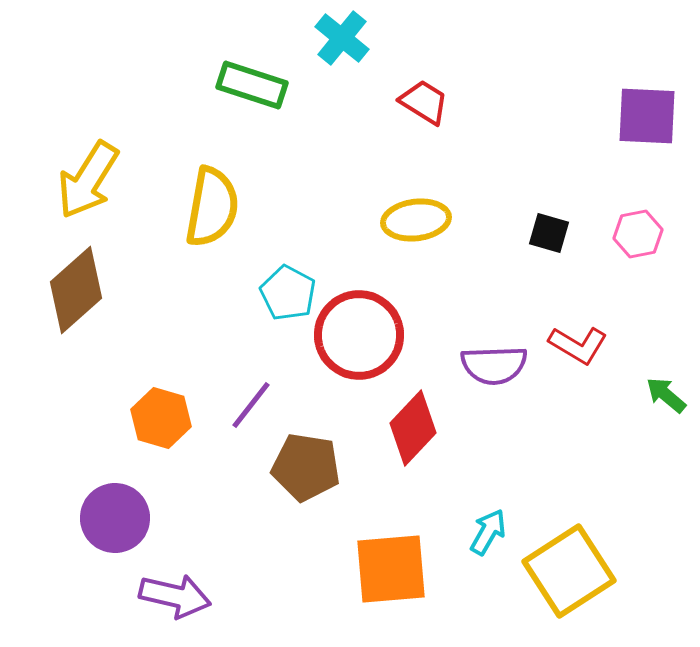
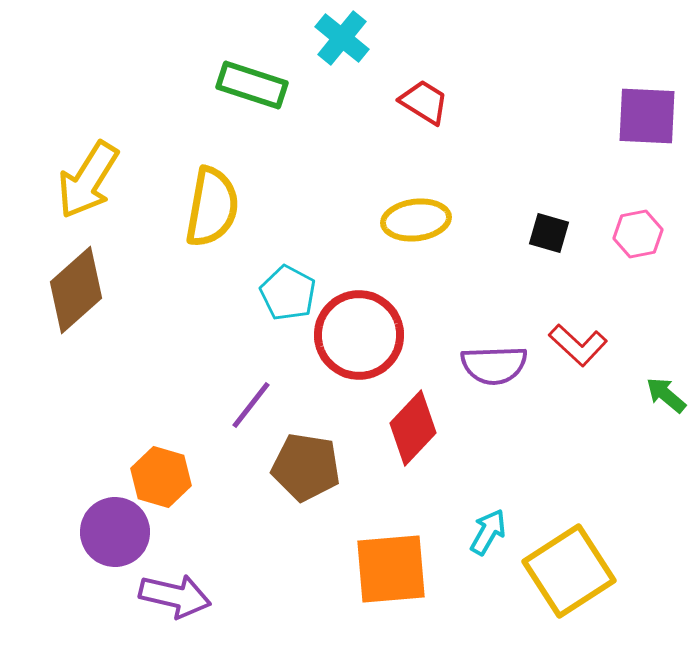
red L-shape: rotated 12 degrees clockwise
orange hexagon: moved 59 px down
purple circle: moved 14 px down
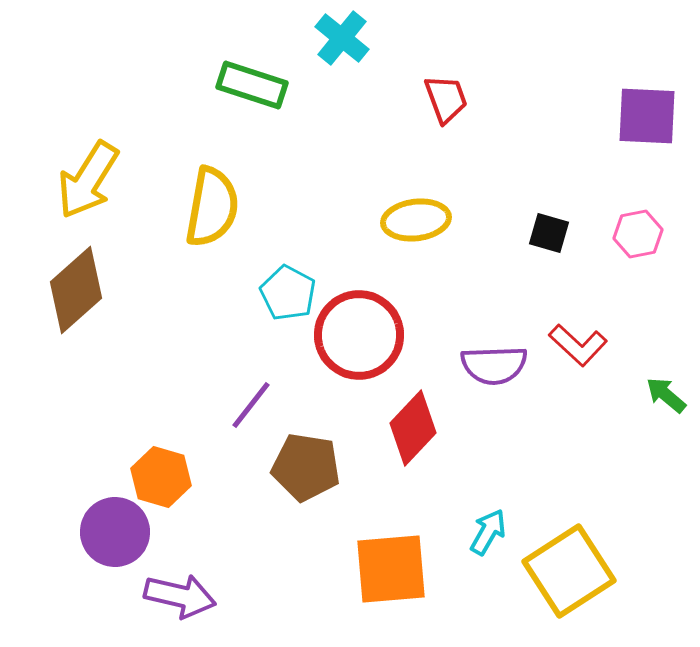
red trapezoid: moved 22 px right, 3 px up; rotated 38 degrees clockwise
purple arrow: moved 5 px right
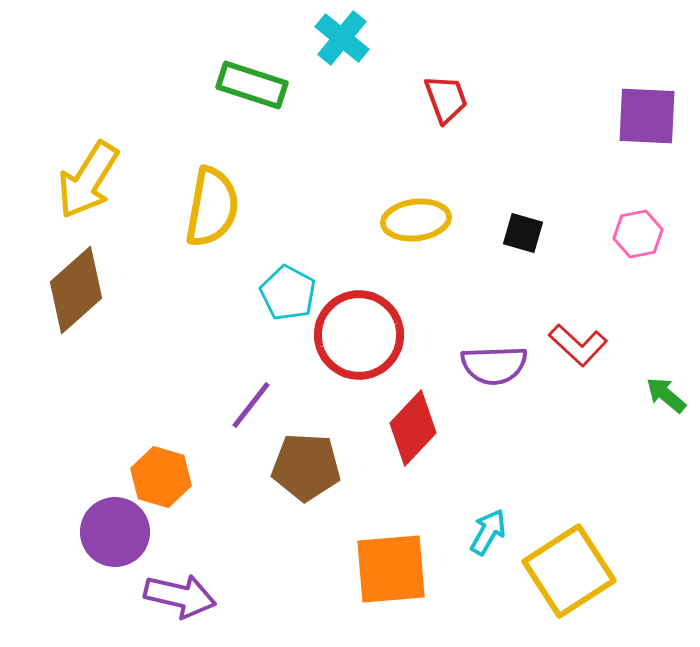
black square: moved 26 px left
brown pentagon: rotated 6 degrees counterclockwise
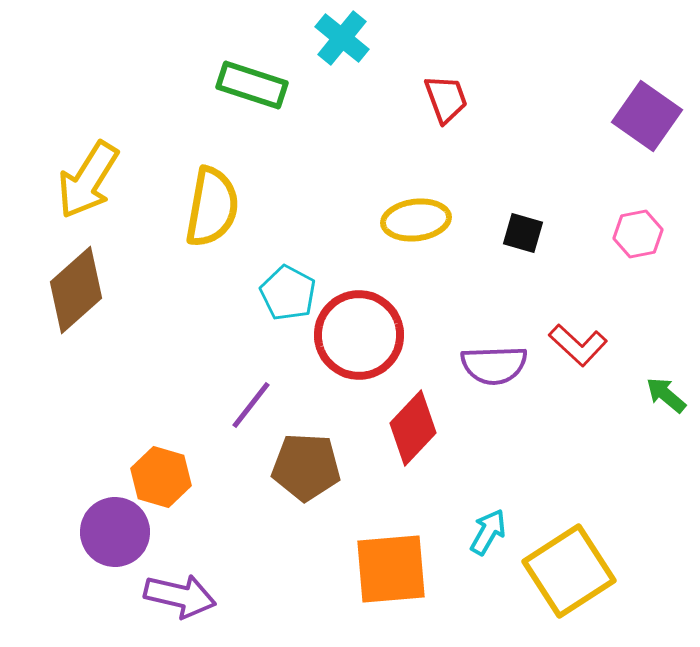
purple square: rotated 32 degrees clockwise
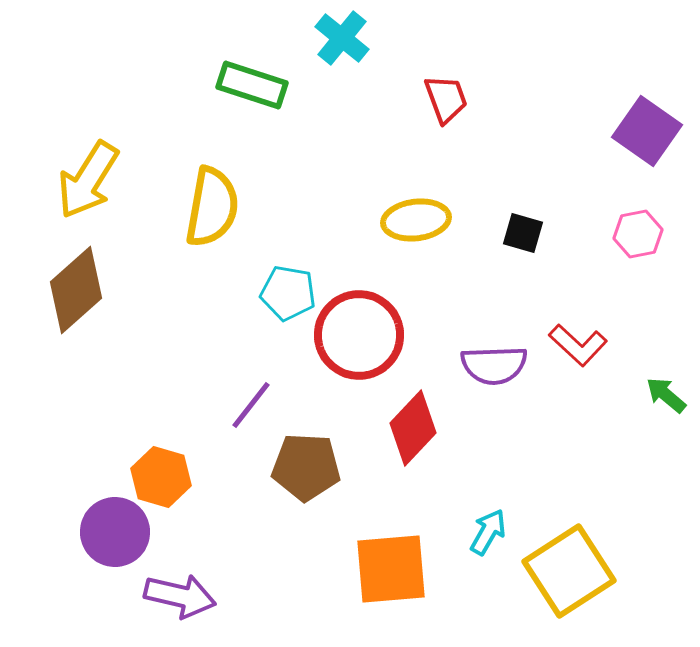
purple square: moved 15 px down
cyan pentagon: rotated 18 degrees counterclockwise
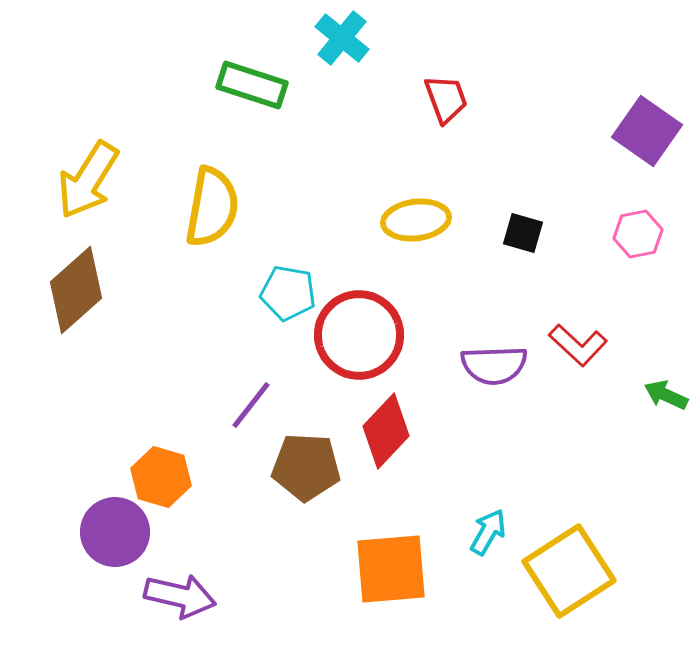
green arrow: rotated 15 degrees counterclockwise
red diamond: moved 27 px left, 3 px down
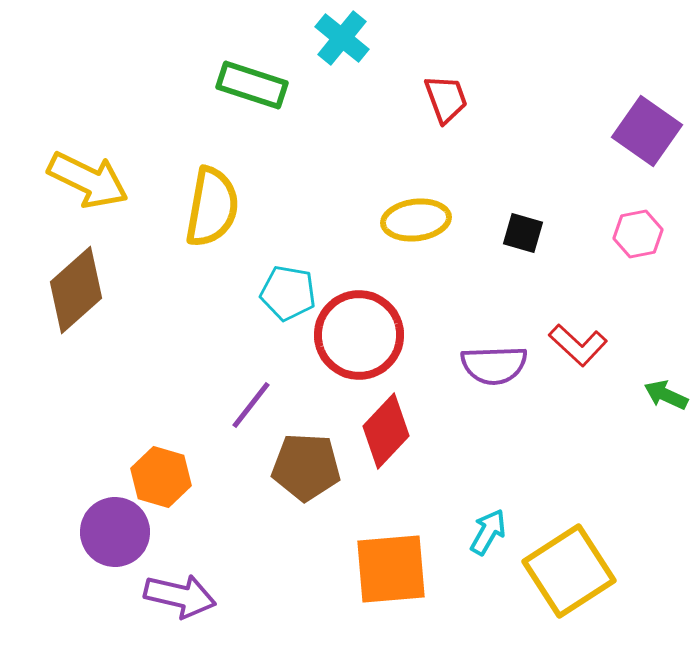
yellow arrow: rotated 96 degrees counterclockwise
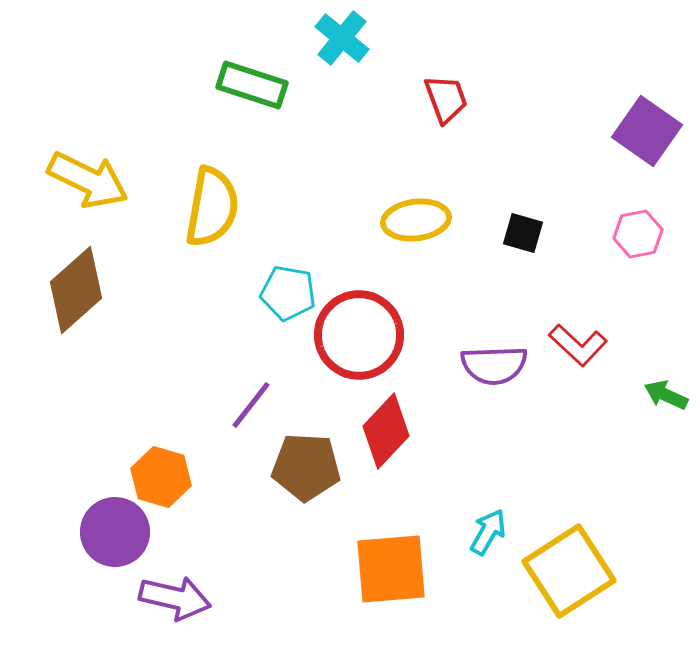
purple arrow: moved 5 px left, 2 px down
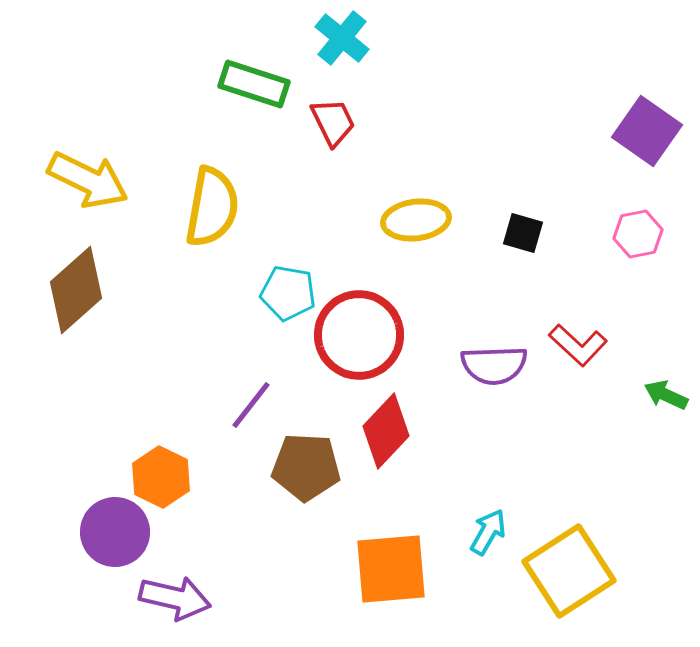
green rectangle: moved 2 px right, 1 px up
red trapezoid: moved 113 px left, 23 px down; rotated 6 degrees counterclockwise
orange hexagon: rotated 10 degrees clockwise
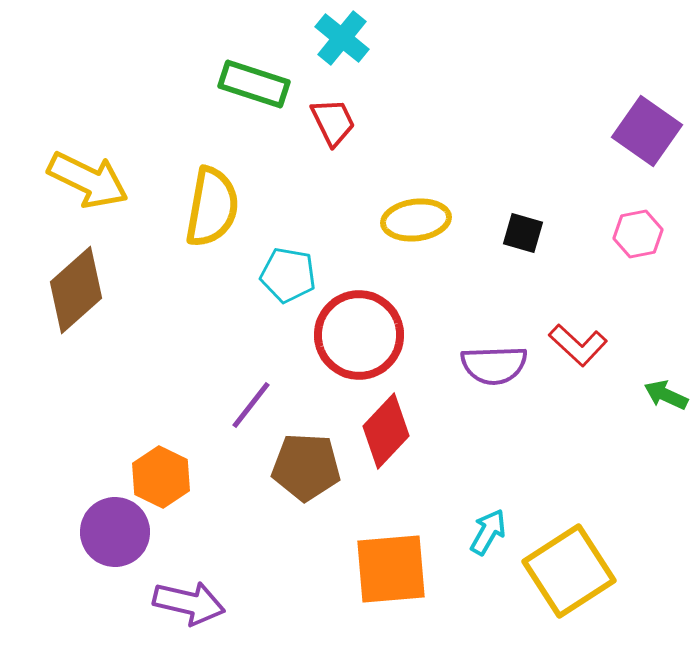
cyan pentagon: moved 18 px up
purple arrow: moved 14 px right, 5 px down
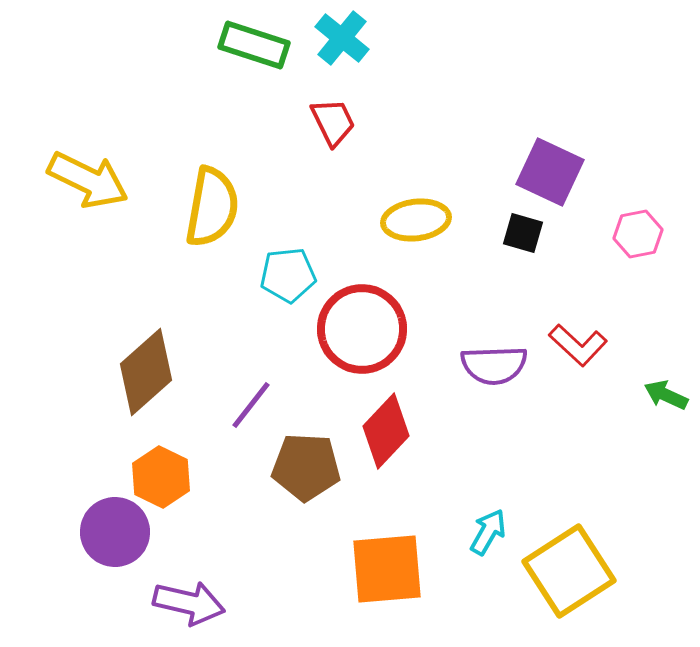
green rectangle: moved 39 px up
purple square: moved 97 px left, 41 px down; rotated 10 degrees counterclockwise
cyan pentagon: rotated 16 degrees counterclockwise
brown diamond: moved 70 px right, 82 px down
red circle: moved 3 px right, 6 px up
orange square: moved 4 px left
